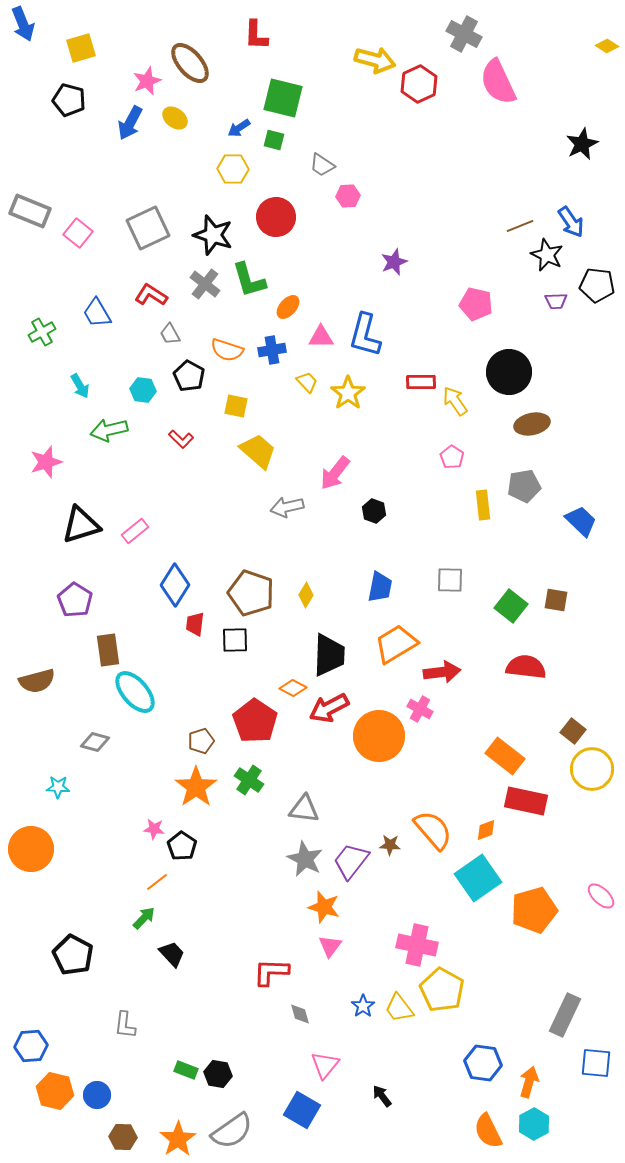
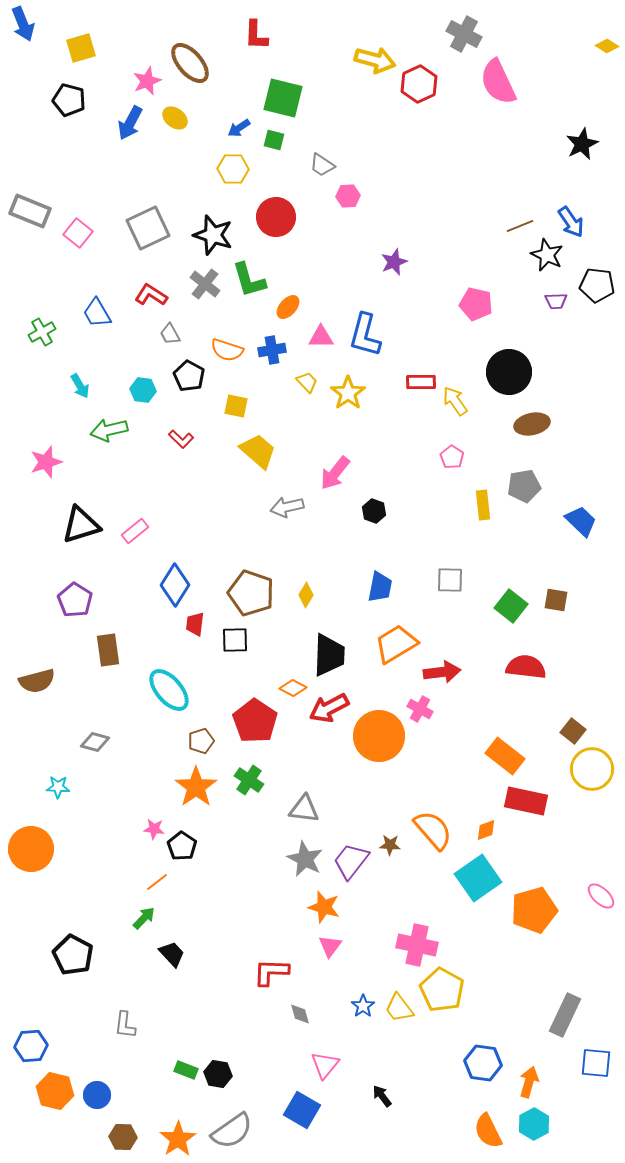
cyan ellipse at (135, 692): moved 34 px right, 2 px up
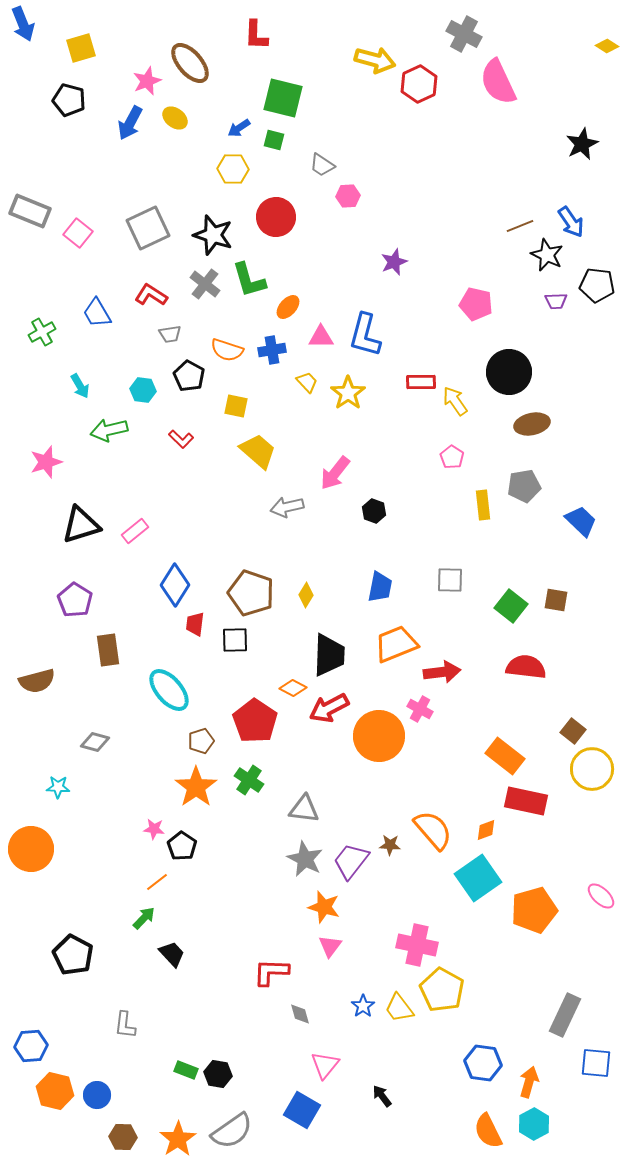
gray trapezoid at (170, 334): rotated 70 degrees counterclockwise
orange trapezoid at (396, 644): rotated 9 degrees clockwise
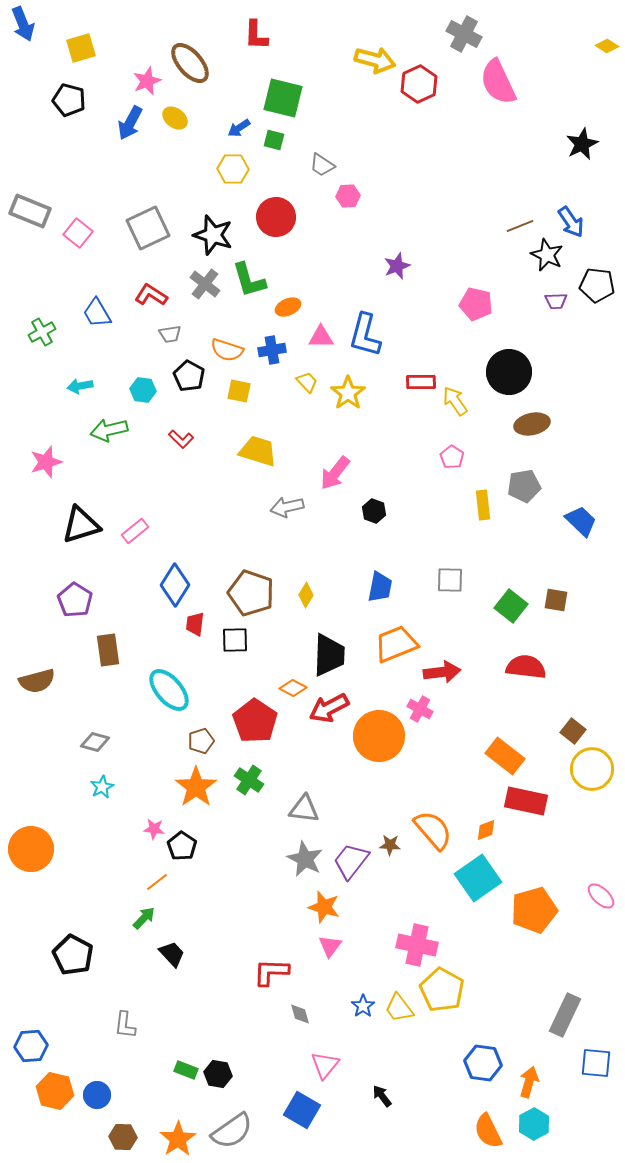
purple star at (394, 262): moved 3 px right, 4 px down
orange ellipse at (288, 307): rotated 25 degrees clockwise
cyan arrow at (80, 386): rotated 110 degrees clockwise
yellow square at (236, 406): moved 3 px right, 15 px up
yellow trapezoid at (258, 451): rotated 24 degrees counterclockwise
cyan star at (58, 787): moved 44 px right; rotated 30 degrees counterclockwise
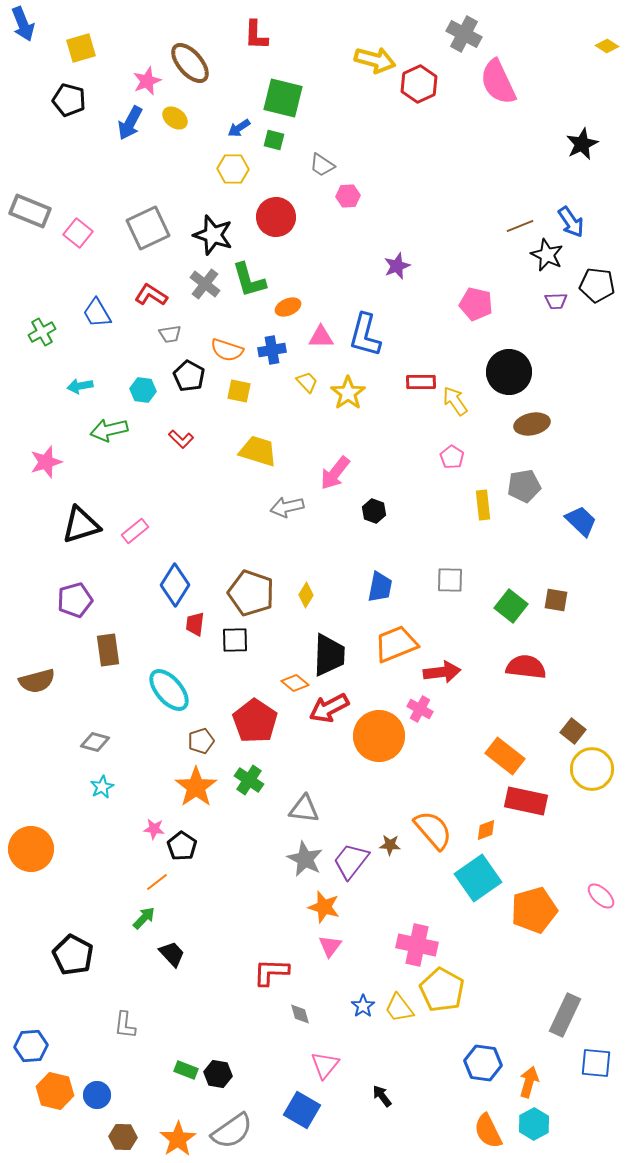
purple pentagon at (75, 600): rotated 24 degrees clockwise
orange diamond at (293, 688): moved 2 px right, 5 px up; rotated 12 degrees clockwise
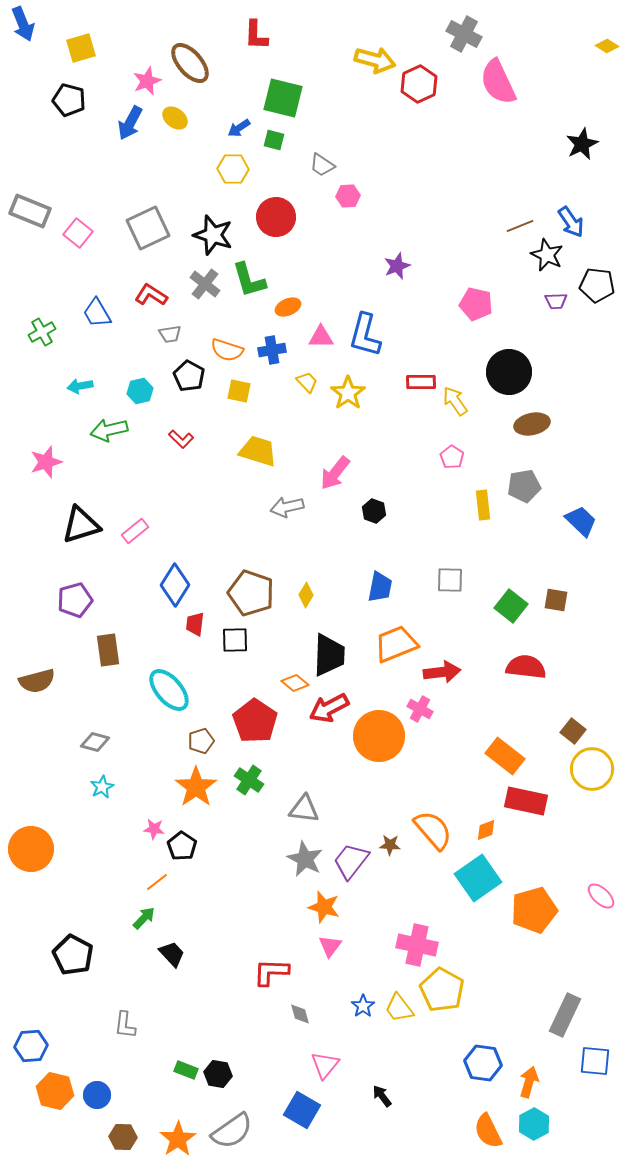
cyan hexagon at (143, 390): moved 3 px left, 1 px down; rotated 20 degrees counterclockwise
blue square at (596, 1063): moved 1 px left, 2 px up
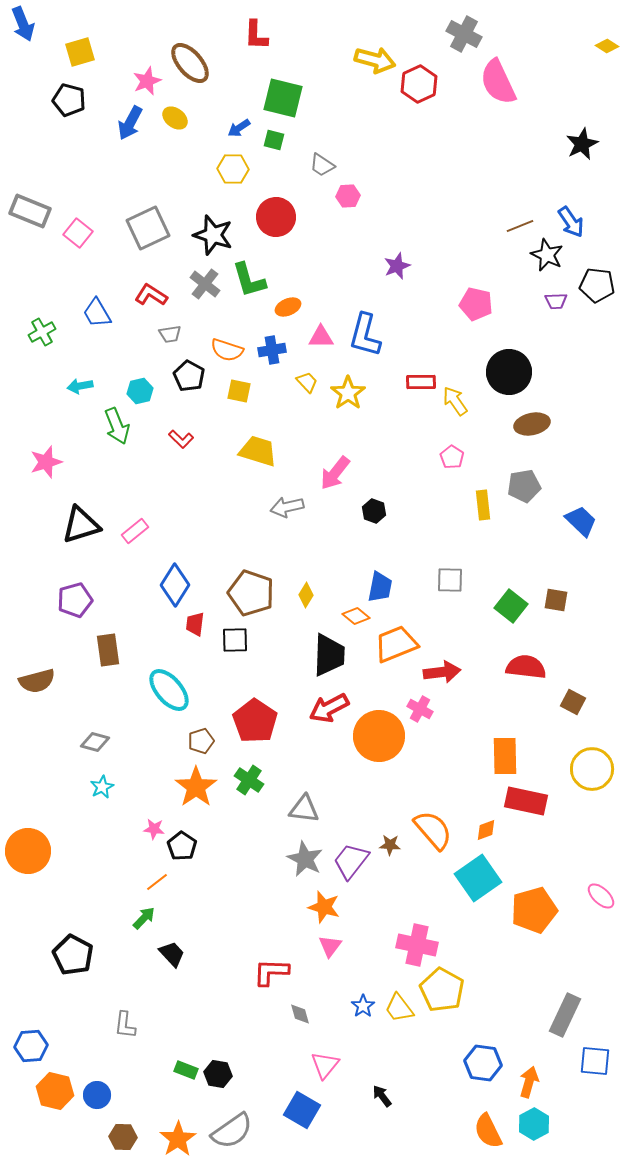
yellow square at (81, 48): moved 1 px left, 4 px down
green arrow at (109, 430): moved 8 px right, 4 px up; rotated 99 degrees counterclockwise
orange diamond at (295, 683): moved 61 px right, 67 px up
brown square at (573, 731): moved 29 px up; rotated 10 degrees counterclockwise
orange rectangle at (505, 756): rotated 51 degrees clockwise
orange circle at (31, 849): moved 3 px left, 2 px down
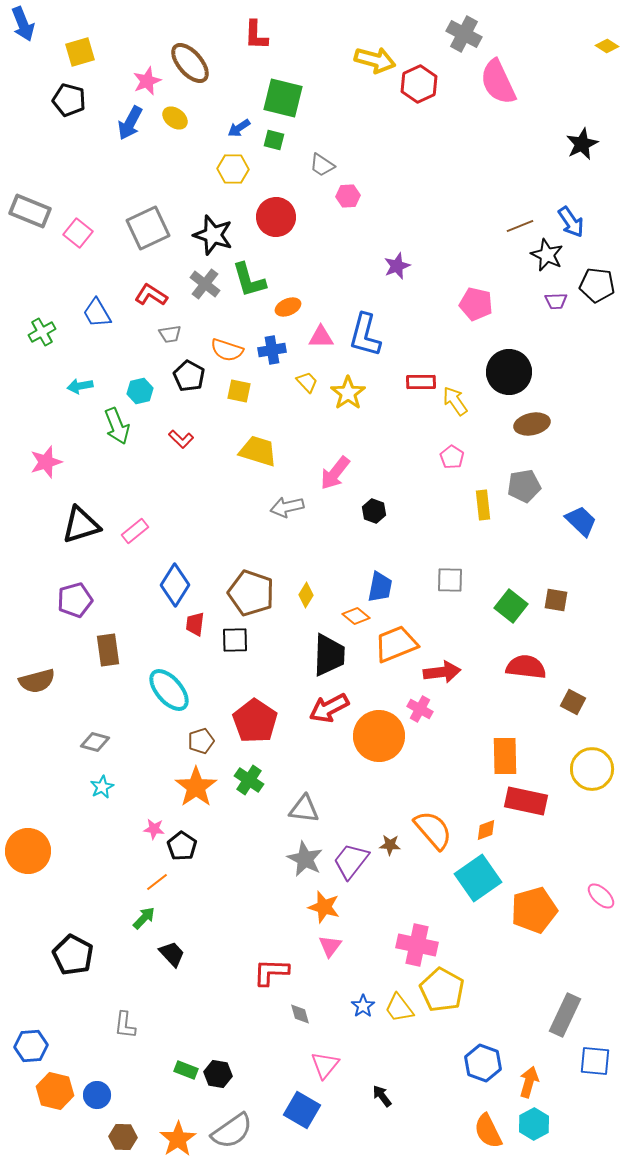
blue hexagon at (483, 1063): rotated 12 degrees clockwise
